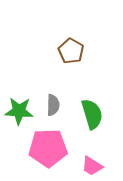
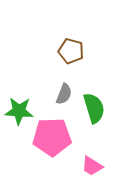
brown pentagon: rotated 15 degrees counterclockwise
gray semicircle: moved 11 px right, 11 px up; rotated 20 degrees clockwise
green semicircle: moved 2 px right, 6 px up
pink pentagon: moved 4 px right, 11 px up
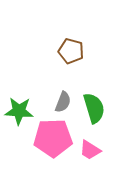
gray semicircle: moved 1 px left, 8 px down
pink pentagon: moved 1 px right, 1 px down
pink trapezoid: moved 2 px left, 16 px up
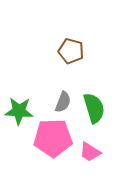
pink trapezoid: moved 2 px down
